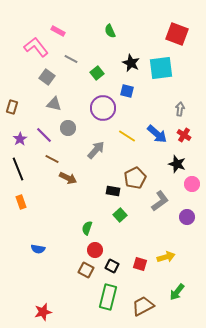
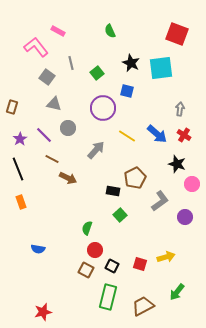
gray line at (71, 59): moved 4 px down; rotated 48 degrees clockwise
purple circle at (187, 217): moved 2 px left
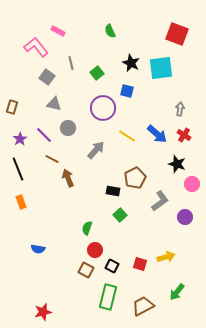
brown arrow at (68, 178): rotated 138 degrees counterclockwise
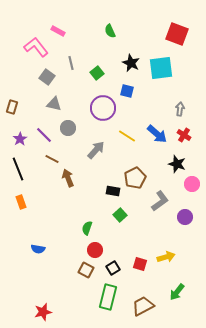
black square at (112, 266): moved 1 px right, 2 px down; rotated 32 degrees clockwise
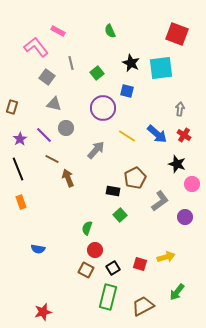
gray circle at (68, 128): moved 2 px left
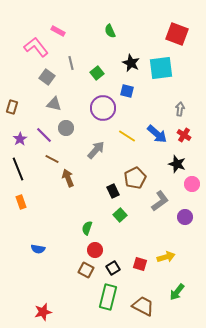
black rectangle at (113, 191): rotated 56 degrees clockwise
brown trapezoid at (143, 306): rotated 55 degrees clockwise
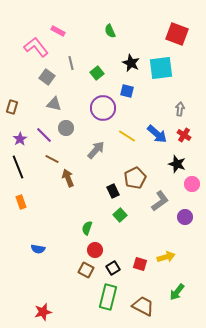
black line at (18, 169): moved 2 px up
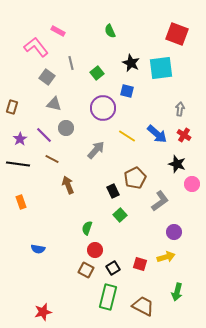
black line at (18, 167): moved 3 px up; rotated 60 degrees counterclockwise
brown arrow at (68, 178): moved 7 px down
purple circle at (185, 217): moved 11 px left, 15 px down
green arrow at (177, 292): rotated 24 degrees counterclockwise
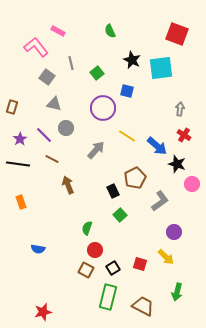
black star at (131, 63): moved 1 px right, 3 px up
blue arrow at (157, 134): moved 12 px down
yellow arrow at (166, 257): rotated 60 degrees clockwise
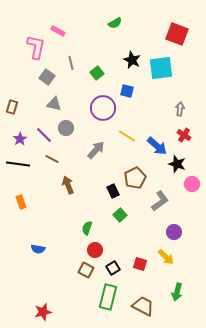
green semicircle at (110, 31): moved 5 px right, 8 px up; rotated 96 degrees counterclockwise
pink L-shape at (36, 47): rotated 50 degrees clockwise
